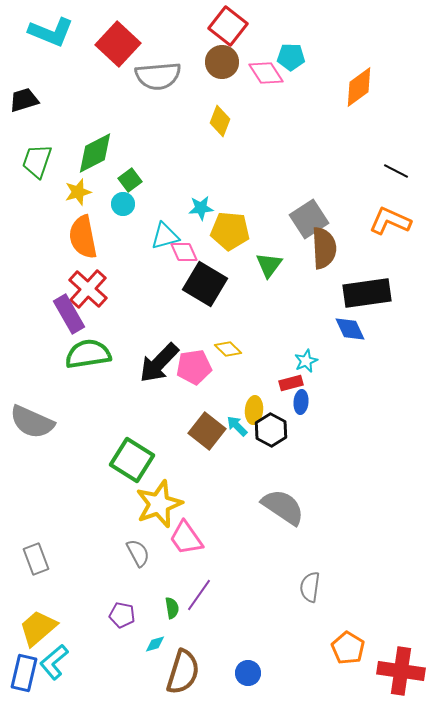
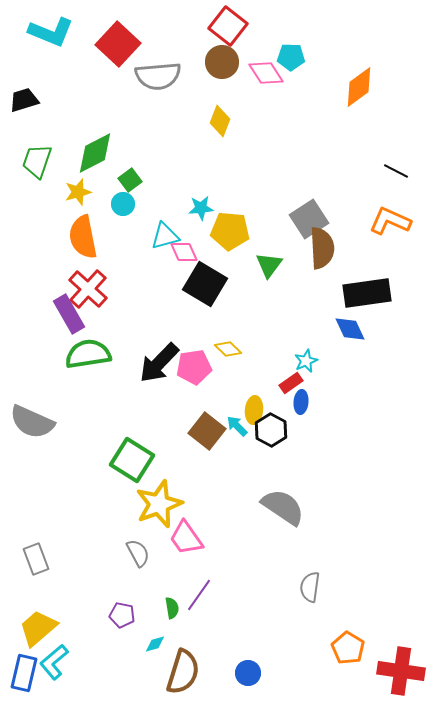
brown semicircle at (324, 248): moved 2 px left
red rectangle at (291, 383): rotated 20 degrees counterclockwise
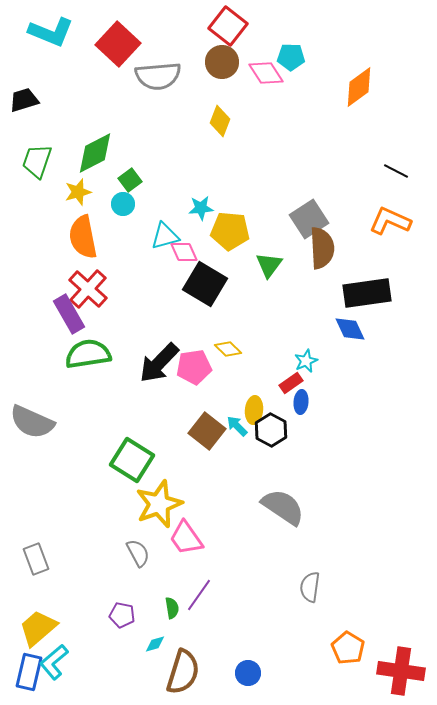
blue rectangle at (24, 673): moved 5 px right, 1 px up
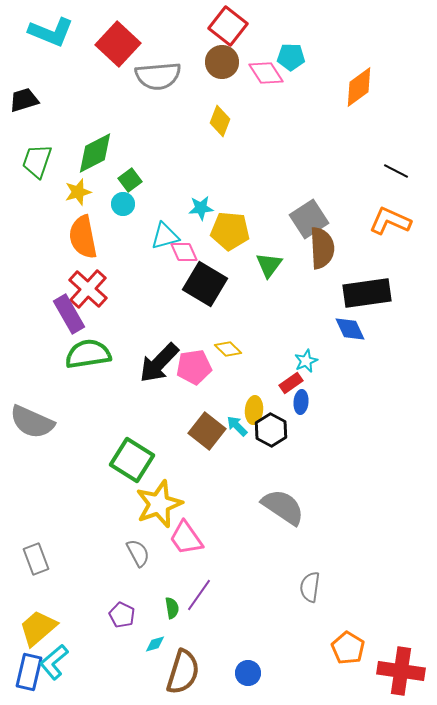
purple pentagon at (122, 615): rotated 15 degrees clockwise
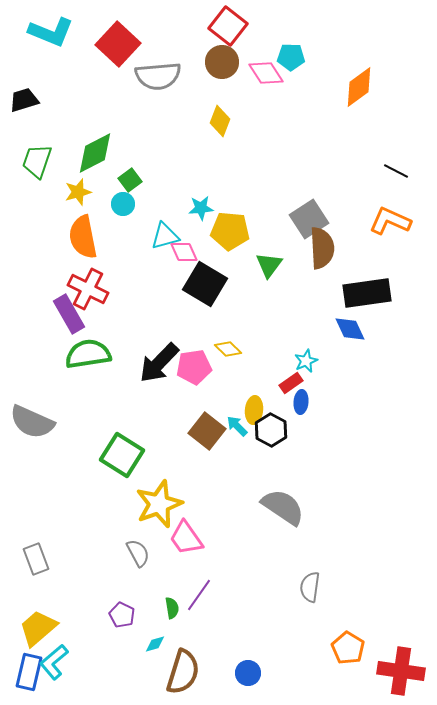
red cross at (88, 289): rotated 15 degrees counterclockwise
green square at (132, 460): moved 10 px left, 5 px up
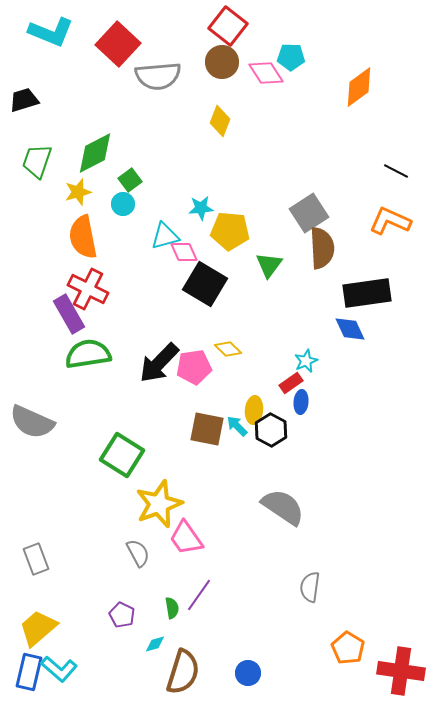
gray square at (309, 219): moved 6 px up
brown square at (207, 431): moved 2 px up; rotated 27 degrees counterclockwise
cyan L-shape at (54, 662): moved 5 px right, 7 px down; rotated 99 degrees counterclockwise
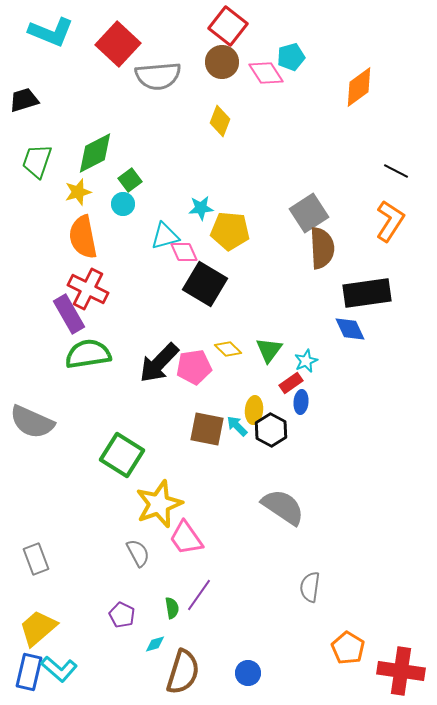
cyan pentagon at (291, 57): rotated 16 degrees counterclockwise
orange L-shape at (390, 221): rotated 99 degrees clockwise
green triangle at (269, 265): moved 85 px down
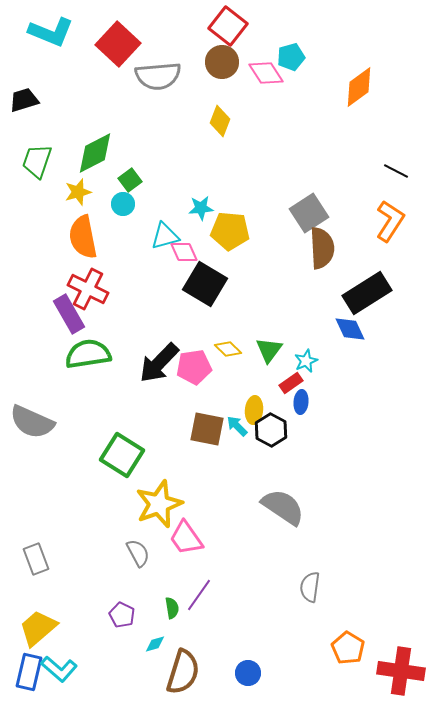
black rectangle at (367, 293): rotated 24 degrees counterclockwise
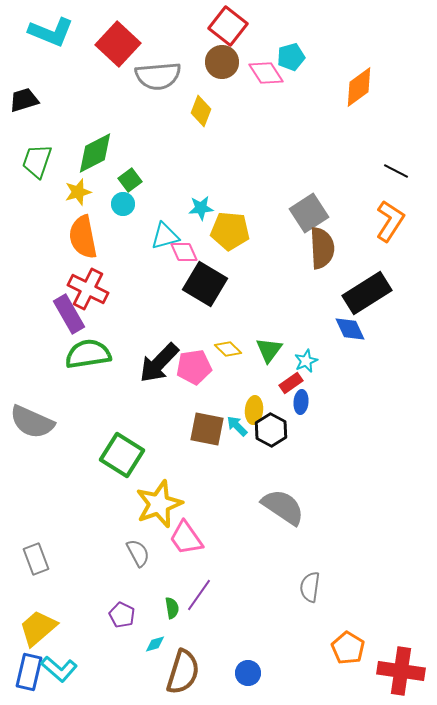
yellow diamond at (220, 121): moved 19 px left, 10 px up
